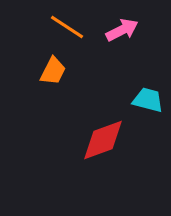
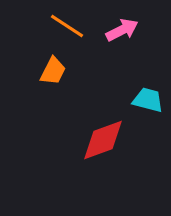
orange line: moved 1 px up
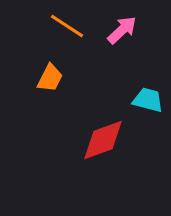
pink arrow: rotated 16 degrees counterclockwise
orange trapezoid: moved 3 px left, 7 px down
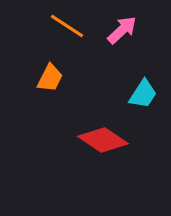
cyan trapezoid: moved 5 px left, 6 px up; rotated 108 degrees clockwise
red diamond: rotated 54 degrees clockwise
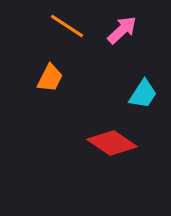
red diamond: moved 9 px right, 3 px down
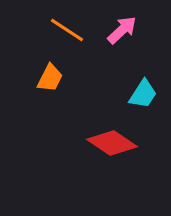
orange line: moved 4 px down
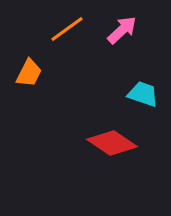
orange line: moved 1 px up; rotated 69 degrees counterclockwise
orange trapezoid: moved 21 px left, 5 px up
cyan trapezoid: rotated 104 degrees counterclockwise
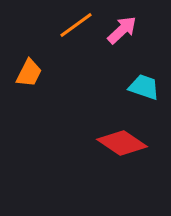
orange line: moved 9 px right, 4 px up
cyan trapezoid: moved 1 px right, 7 px up
red diamond: moved 10 px right
